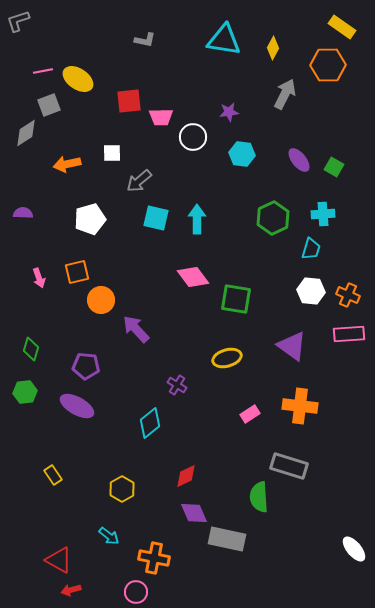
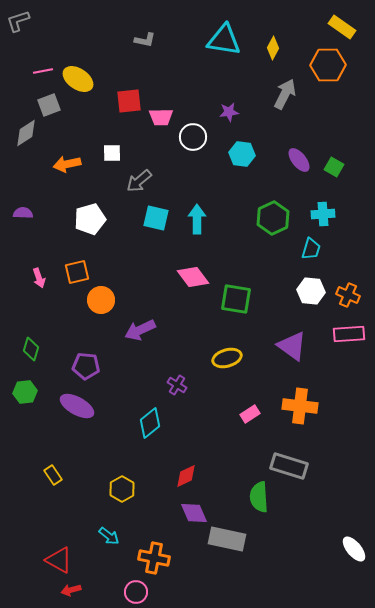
purple arrow at (136, 329): moved 4 px right, 1 px down; rotated 72 degrees counterclockwise
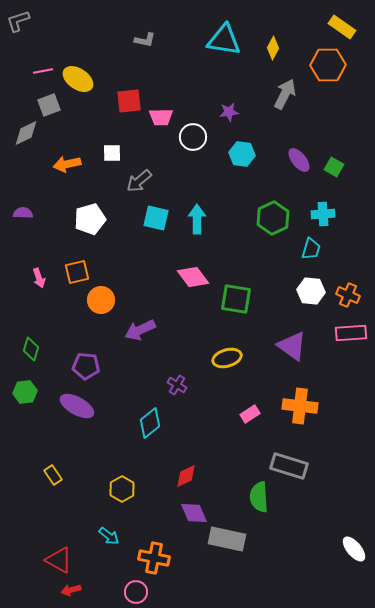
gray diamond at (26, 133): rotated 8 degrees clockwise
pink rectangle at (349, 334): moved 2 px right, 1 px up
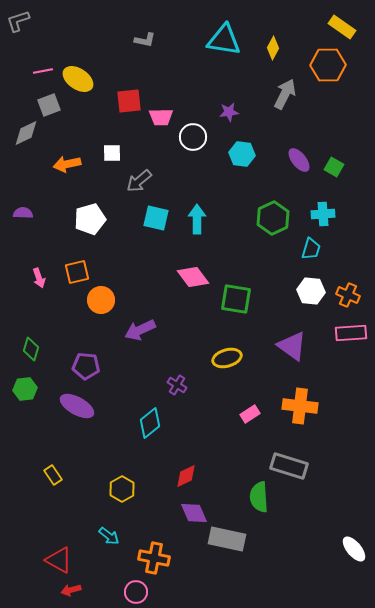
green hexagon at (25, 392): moved 3 px up
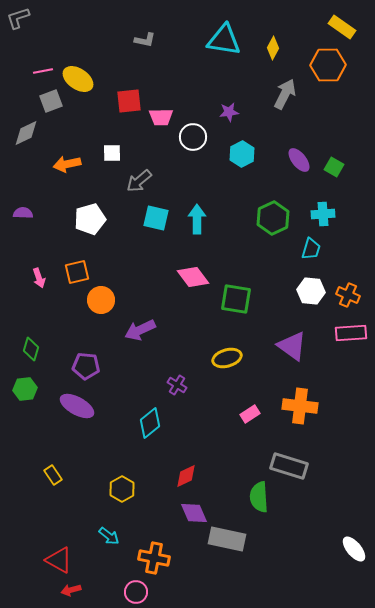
gray L-shape at (18, 21): moved 3 px up
gray square at (49, 105): moved 2 px right, 4 px up
cyan hexagon at (242, 154): rotated 25 degrees clockwise
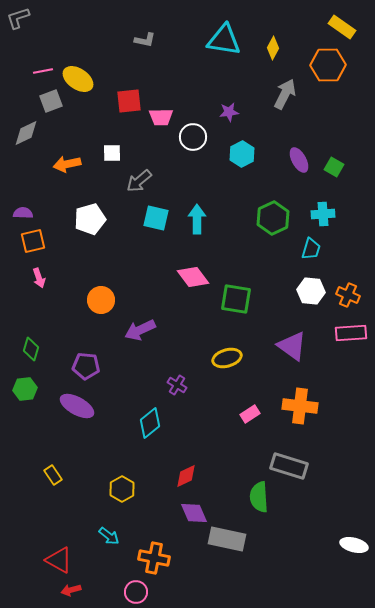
purple ellipse at (299, 160): rotated 10 degrees clockwise
orange square at (77, 272): moved 44 px left, 31 px up
white ellipse at (354, 549): moved 4 px up; rotated 36 degrees counterclockwise
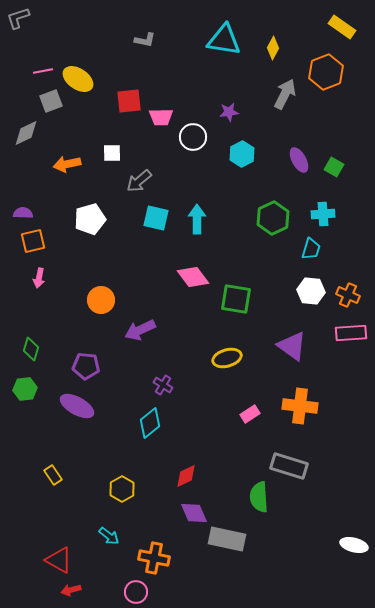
orange hexagon at (328, 65): moved 2 px left, 7 px down; rotated 20 degrees counterclockwise
pink arrow at (39, 278): rotated 30 degrees clockwise
purple cross at (177, 385): moved 14 px left
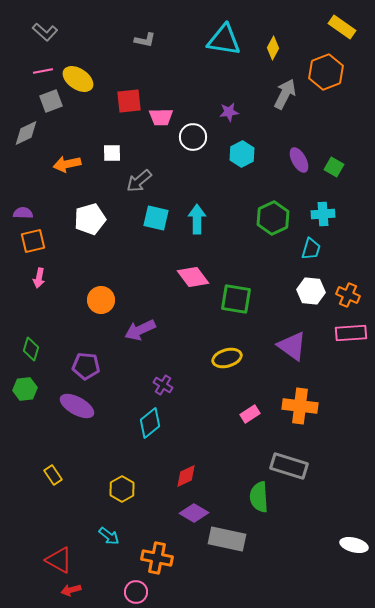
gray L-shape at (18, 18): moved 27 px right, 14 px down; rotated 120 degrees counterclockwise
purple diamond at (194, 513): rotated 36 degrees counterclockwise
orange cross at (154, 558): moved 3 px right
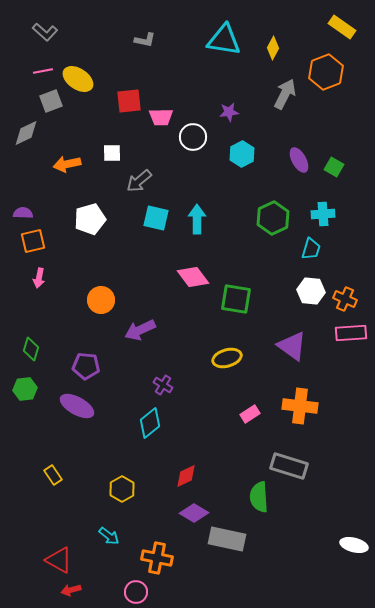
orange cross at (348, 295): moved 3 px left, 4 px down
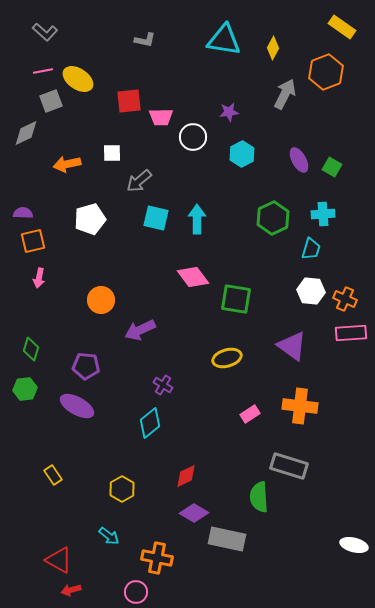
green square at (334, 167): moved 2 px left
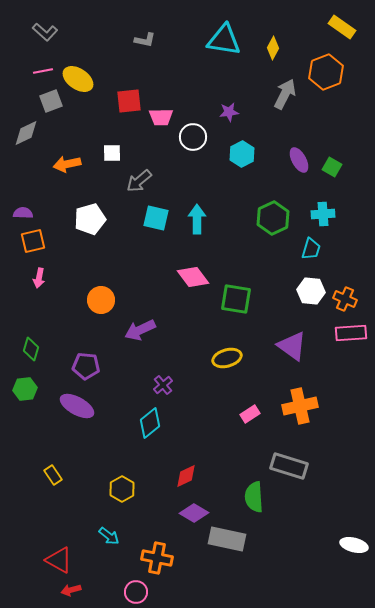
purple cross at (163, 385): rotated 18 degrees clockwise
orange cross at (300, 406): rotated 20 degrees counterclockwise
green semicircle at (259, 497): moved 5 px left
